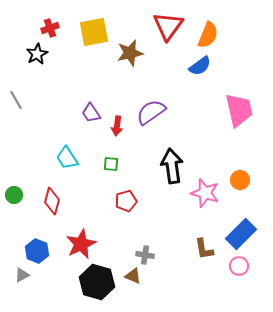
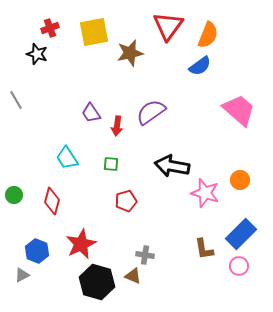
black star: rotated 25 degrees counterclockwise
pink trapezoid: rotated 36 degrees counterclockwise
black arrow: rotated 72 degrees counterclockwise
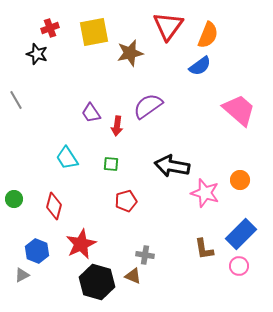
purple semicircle: moved 3 px left, 6 px up
green circle: moved 4 px down
red diamond: moved 2 px right, 5 px down
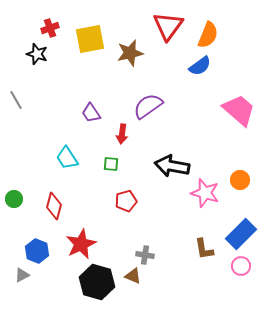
yellow square: moved 4 px left, 7 px down
red arrow: moved 5 px right, 8 px down
pink circle: moved 2 px right
